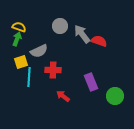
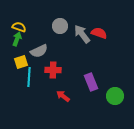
red semicircle: moved 8 px up
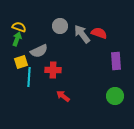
purple rectangle: moved 25 px right, 21 px up; rotated 18 degrees clockwise
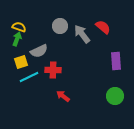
red semicircle: moved 4 px right, 6 px up; rotated 21 degrees clockwise
cyan line: rotated 60 degrees clockwise
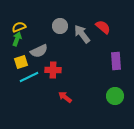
yellow semicircle: rotated 40 degrees counterclockwise
red arrow: moved 2 px right, 1 px down
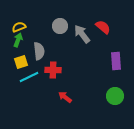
green arrow: moved 1 px right, 1 px down
gray semicircle: rotated 72 degrees counterclockwise
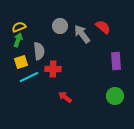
red cross: moved 1 px up
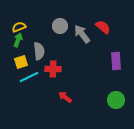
green circle: moved 1 px right, 4 px down
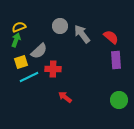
red semicircle: moved 8 px right, 10 px down
green arrow: moved 2 px left
gray semicircle: rotated 54 degrees clockwise
purple rectangle: moved 1 px up
green circle: moved 3 px right
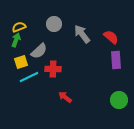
gray circle: moved 6 px left, 2 px up
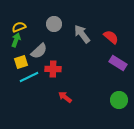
purple rectangle: moved 2 px right, 3 px down; rotated 54 degrees counterclockwise
